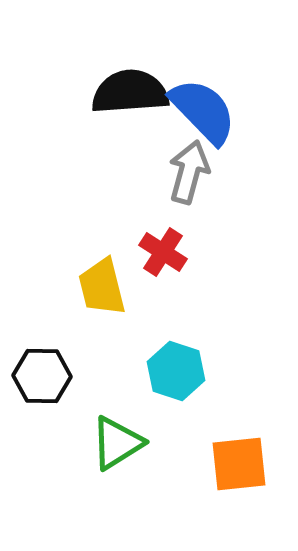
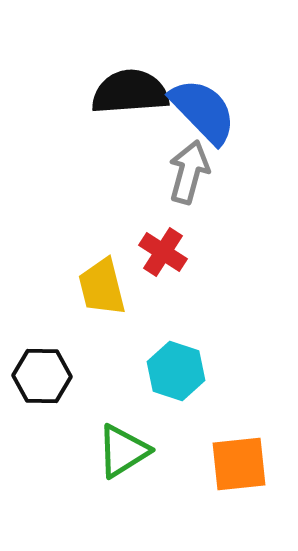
green triangle: moved 6 px right, 8 px down
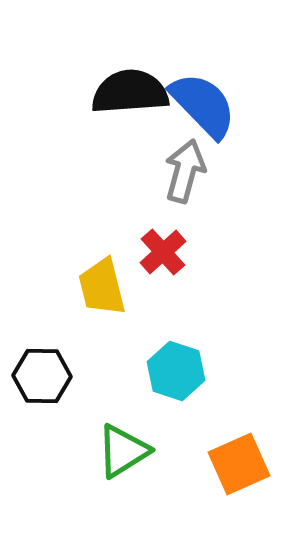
blue semicircle: moved 6 px up
gray arrow: moved 4 px left, 1 px up
red cross: rotated 15 degrees clockwise
orange square: rotated 18 degrees counterclockwise
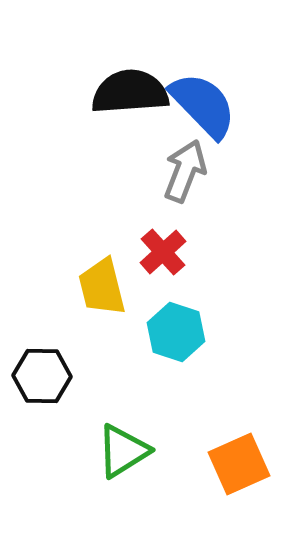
gray arrow: rotated 6 degrees clockwise
cyan hexagon: moved 39 px up
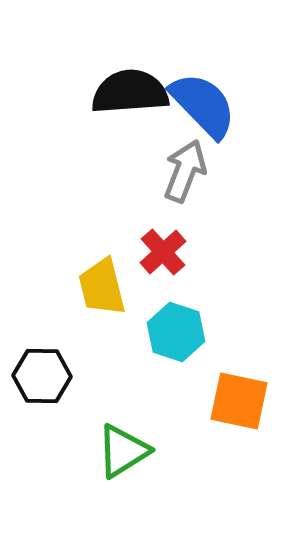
orange square: moved 63 px up; rotated 36 degrees clockwise
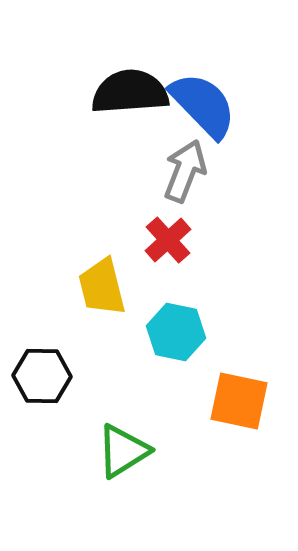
red cross: moved 5 px right, 12 px up
cyan hexagon: rotated 6 degrees counterclockwise
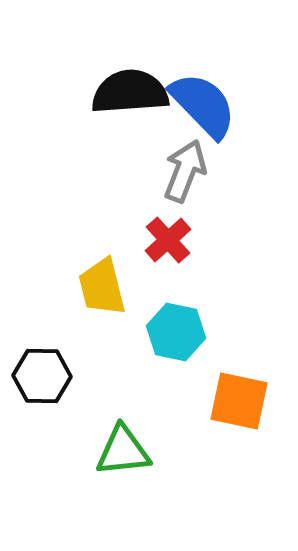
green triangle: rotated 26 degrees clockwise
